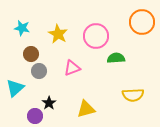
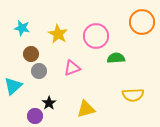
cyan triangle: moved 2 px left, 2 px up
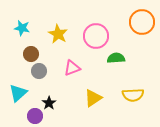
cyan triangle: moved 5 px right, 7 px down
yellow triangle: moved 7 px right, 11 px up; rotated 18 degrees counterclockwise
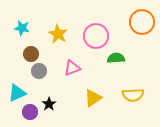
cyan triangle: moved 1 px left; rotated 18 degrees clockwise
black star: moved 1 px down
purple circle: moved 5 px left, 4 px up
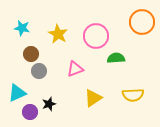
pink triangle: moved 3 px right, 1 px down
black star: rotated 16 degrees clockwise
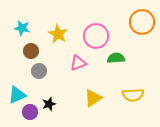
brown circle: moved 3 px up
pink triangle: moved 3 px right, 6 px up
cyan triangle: moved 2 px down
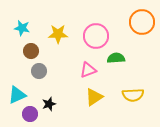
yellow star: rotated 30 degrees counterclockwise
pink triangle: moved 10 px right, 7 px down
yellow triangle: moved 1 px right, 1 px up
purple circle: moved 2 px down
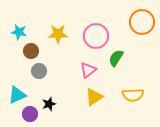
cyan star: moved 3 px left, 4 px down
green semicircle: rotated 54 degrees counterclockwise
pink triangle: rotated 18 degrees counterclockwise
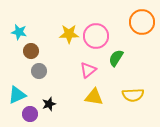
yellow star: moved 11 px right
yellow triangle: rotated 42 degrees clockwise
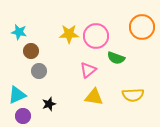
orange circle: moved 5 px down
green semicircle: rotated 102 degrees counterclockwise
purple circle: moved 7 px left, 2 px down
